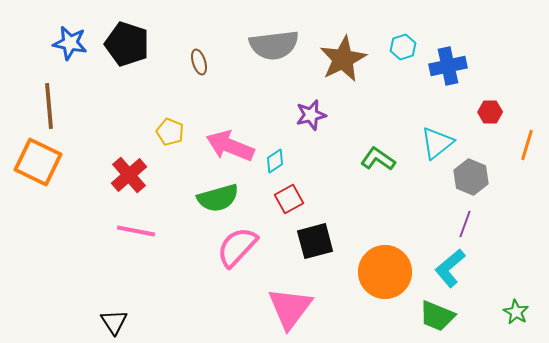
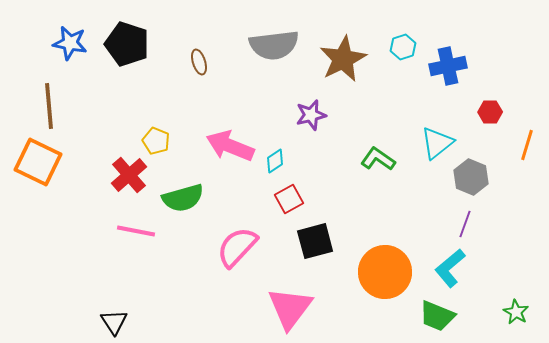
yellow pentagon: moved 14 px left, 9 px down
green semicircle: moved 35 px left
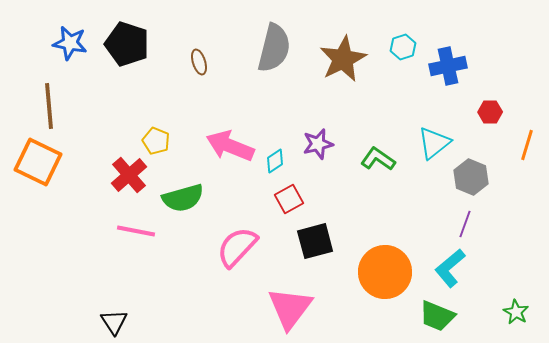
gray semicircle: moved 3 px down; rotated 69 degrees counterclockwise
purple star: moved 7 px right, 29 px down
cyan triangle: moved 3 px left
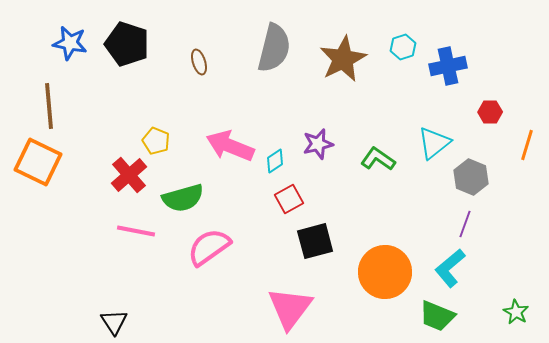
pink semicircle: moved 28 px left; rotated 12 degrees clockwise
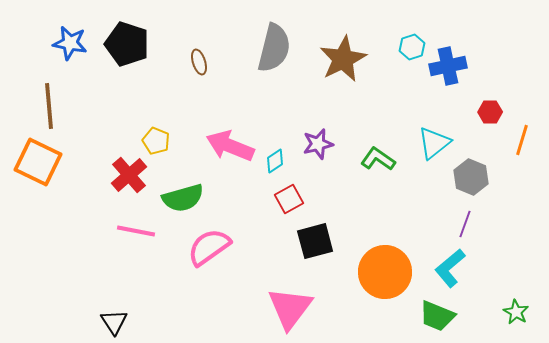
cyan hexagon: moved 9 px right
orange line: moved 5 px left, 5 px up
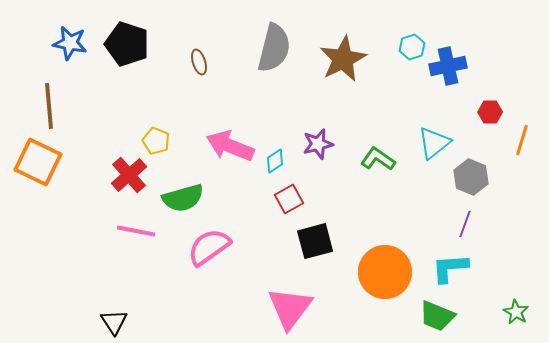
cyan L-shape: rotated 36 degrees clockwise
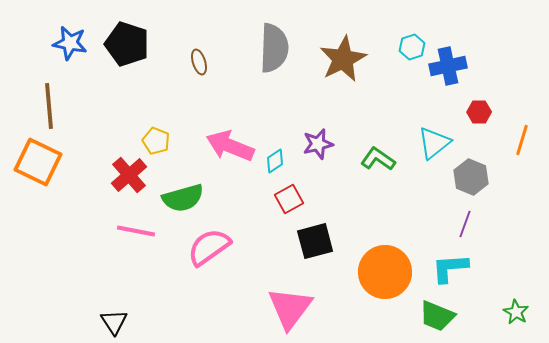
gray semicircle: rotated 12 degrees counterclockwise
red hexagon: moved 11 px left
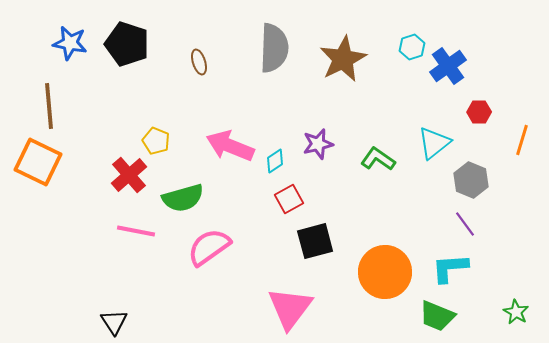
blue cross: rotated 24 degrees counterclockwise
gray hexagon: moved 3 px down
purple line: rotated 56 degrees counterclockwise
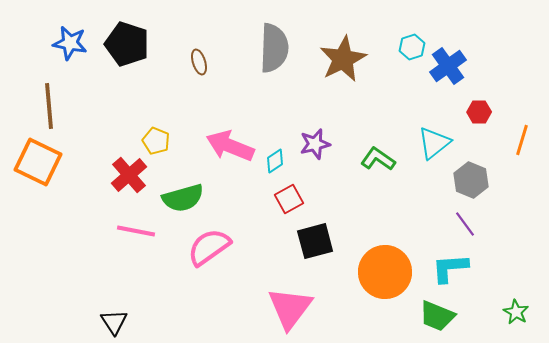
purple star: moved 3 px left
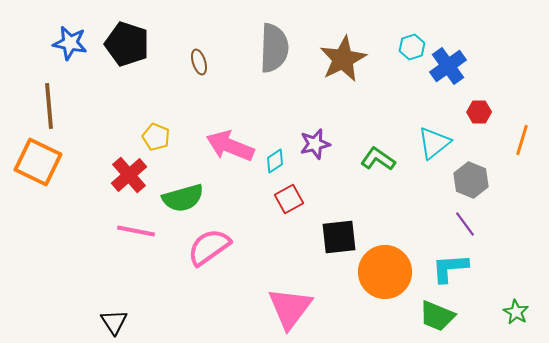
yellow pentagon: moved 4 px up
black square: moved 24 px right, 4 px up; rotated 9 degrees clockwise
